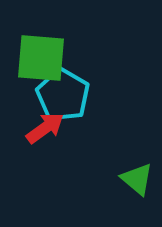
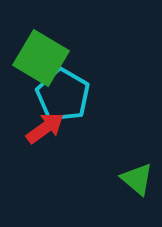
green square: rotated 26 degrees clockwise
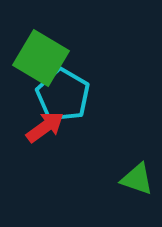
red arrow: moved 1 px up
green triangle: rotated 21 degrees counterclockwise
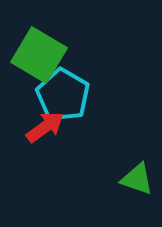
green square: moved 2 px left, 3 px up
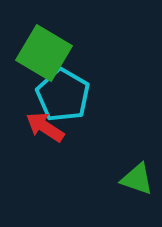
green square: moved 5 px right, 2 px up
red arrow: rotated 111 degrees counterclockwise
